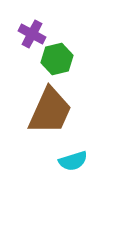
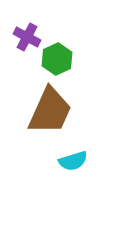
purple cross: moved 5 px left, 3 px down
green hexagon: rotated 12 degrees counterclockwise
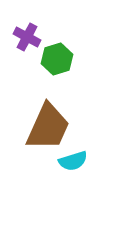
green hexagon: rotated 8 degrees clockwise
brown trapezoid: moved 2 px left, 16 px down
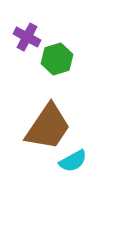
brown trapezoid: rotated 10 degrees clockwise
cyan semicircle: rotated 12 degrees counterclockwise
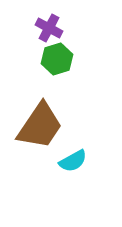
purple cross: moved 22 px right, 9 px up
brown trapezoid: moved 8 px left, 1 px up
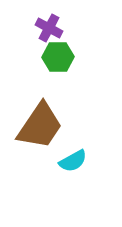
green hexagon: moved 1 px right, 2 px up; rotated 16 degrees clockwise
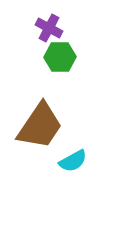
green hexagon: moved 2 px right
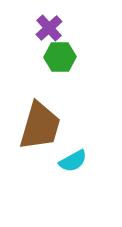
purple cross: rotated 20 degrees clockwise
brown trapezoid: rotated 18 degrees counterclockwise
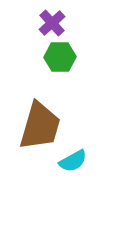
purple cross: moved 3 px right, 5 px up
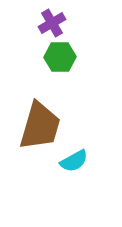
purple cross: rotated 12 degrees clockwise
cyan semicircle: moved 1 px right
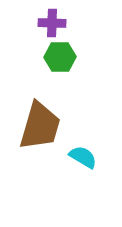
purple cross: rotated 32 degrees clockwise
cyan semicircle: moved 9 px right, 4 px up; rotated 120 degrees counterclockwise
